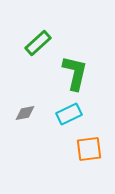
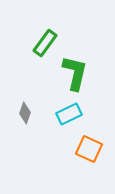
green rectangle: moved 7 px right; rotated 12 degrees counterclockwise
gray diamond: rotated 60 degrees counterclockwise
orange square: rotated 32 degrees clockwise
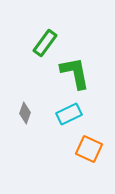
green L-shape: rotated 24 degrees counterclockwise
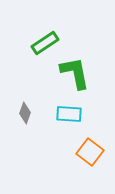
green rectangle: rotated 20 degrees clockwise
cyan rectangle: rotated 30 degrees clockwise
orange square: moved 1 px right, 3 px down; rotated 12 degrees clockwise
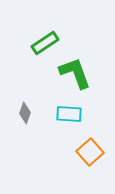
green L-shape: rotated 9 degrees counterclockwise
orange square: rotated 12 degrees clockwise
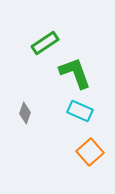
cyan rectangle: moved 11 px right, 3 px up; rotated 20 degrees clockwise
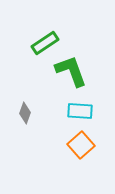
green L-shape: moved 4 px left, 2 px up
cyan rectangle: rotated 20 degrees counterclockwise
orange square: moved 9 px left, 7 px up
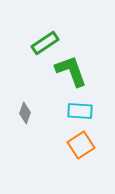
orange square: rotated 8 degrees clockwise
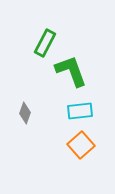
green rectangle: rotated 28 degrees counterclockwise
cyan rectangle: rotated 10 degrees counterclockwise
orange square: rotated 8 degrees counterclockwise
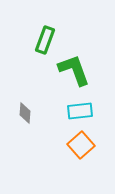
green rectangle: moved 3 px up; rotated 8 degrees counterclockwise
green L-shape: moved 3 px right, 1 px up
gray diamond: rotated 15 degrees counterclockwise
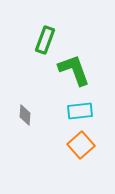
gray diamond: moved 2 px down
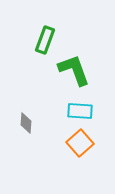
cyan rectangle: rotated 10 degrees clockwise
gray diamond: moved 1 px right, 8 px down
orange square: moved 1 px left, 2 px up
